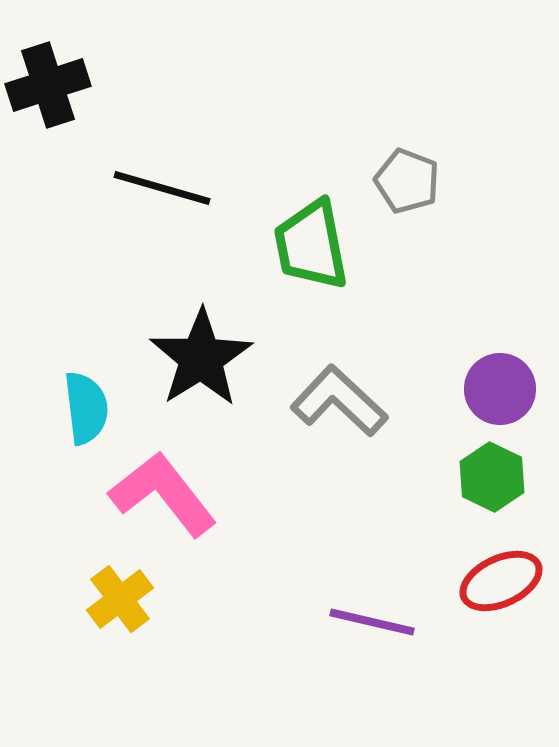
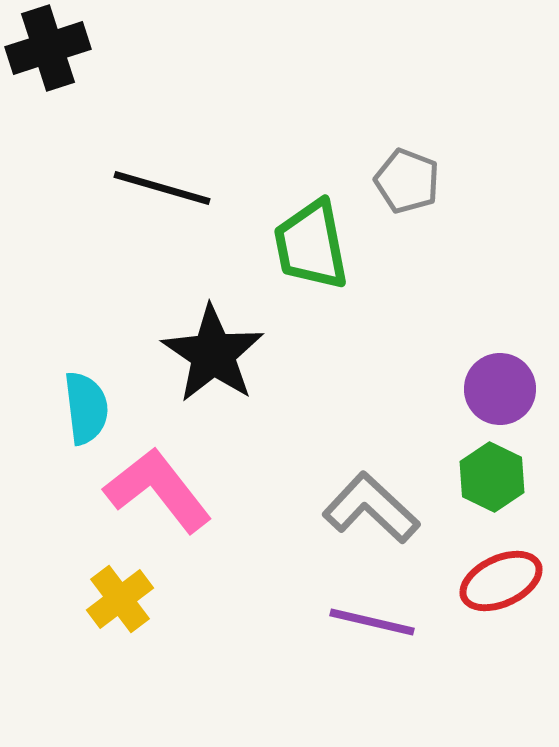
black cross: moved 37 px up
black star: moved 12 px right, 4 px up; rotated 6 degrees counterclockwise
gray L-shape: moved 32 px right, 107 px down
pink L-shape: moved 5 px left, 4 px up
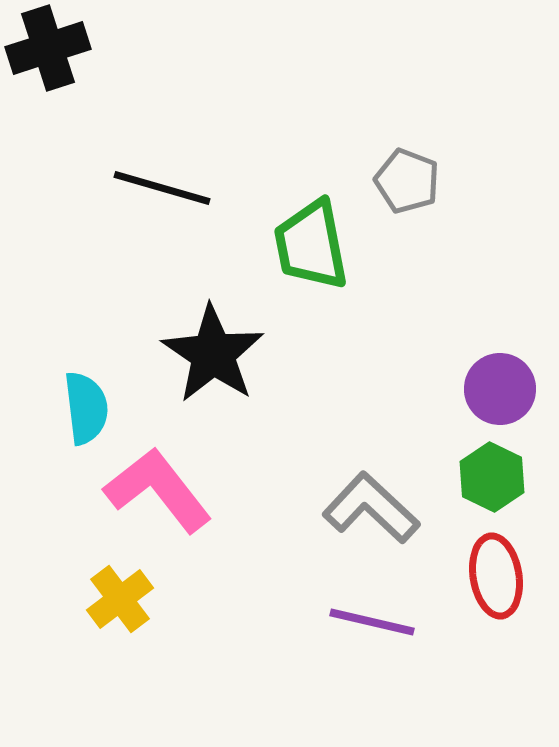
red ellipse: moved 5 px left, 5 px up; rotated 74 degrees counterclockwise
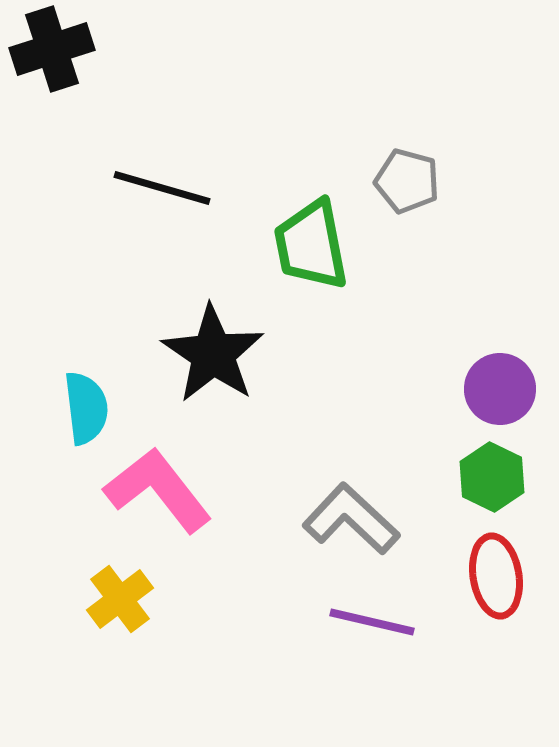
black cross: moved 4 px right, 1 px down
gray pentagon: rotated 6 degrees counterclockwise
gray L-shape: moved 20 px left, 11 px down
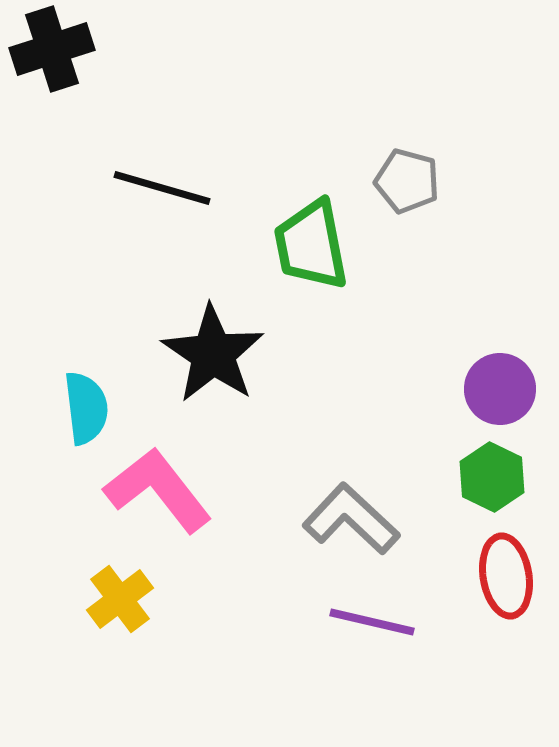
red ellipse: moved 10 px right
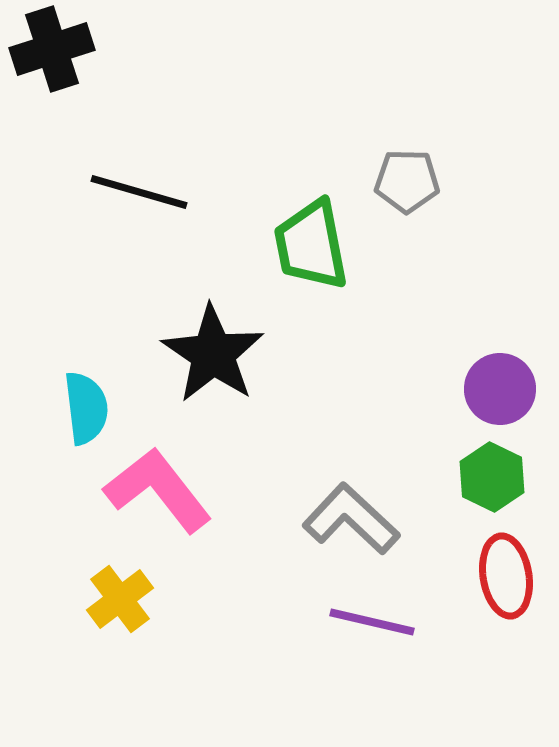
gray pentagon: rotated 14 degrees counterclockwise
black line: moved 23 px left, 4 px down
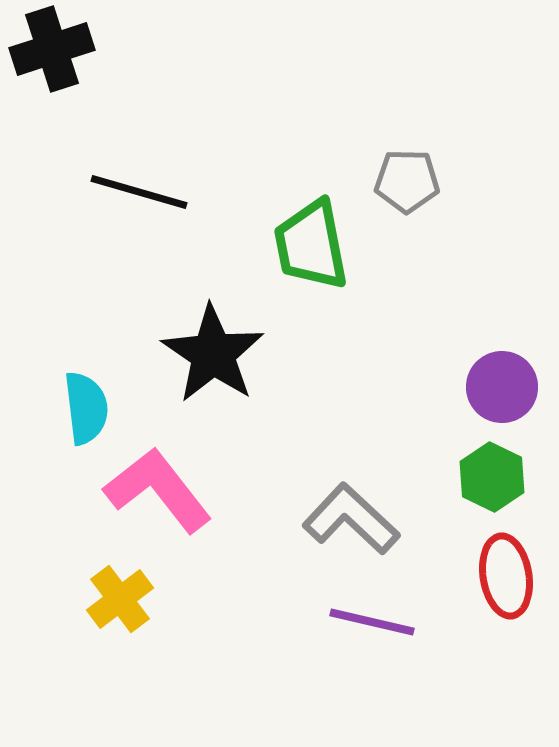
purple circle: moved 2 px right, 2 px up
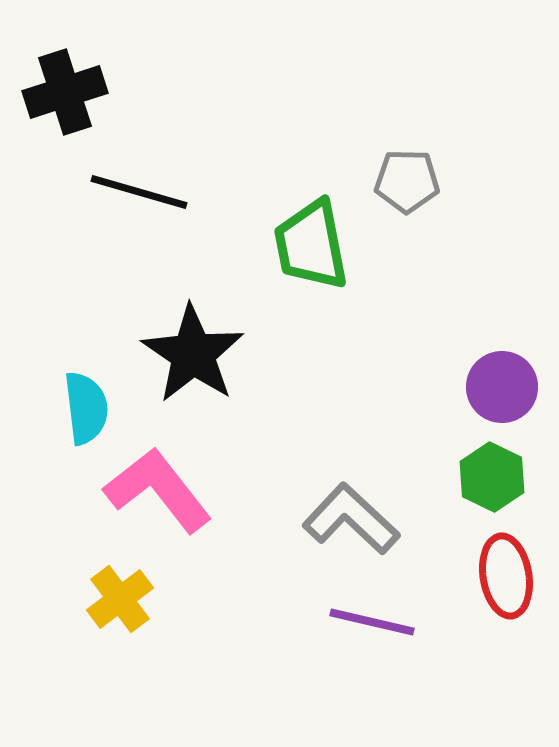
black cross: moved 13 px right, 43 px down
black star: moved 20 px left
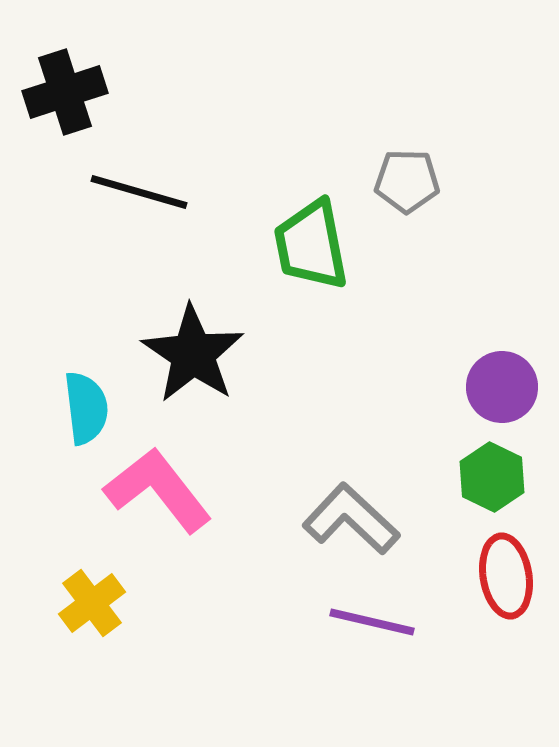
yellow cross: moved 28 px left, 4 px down
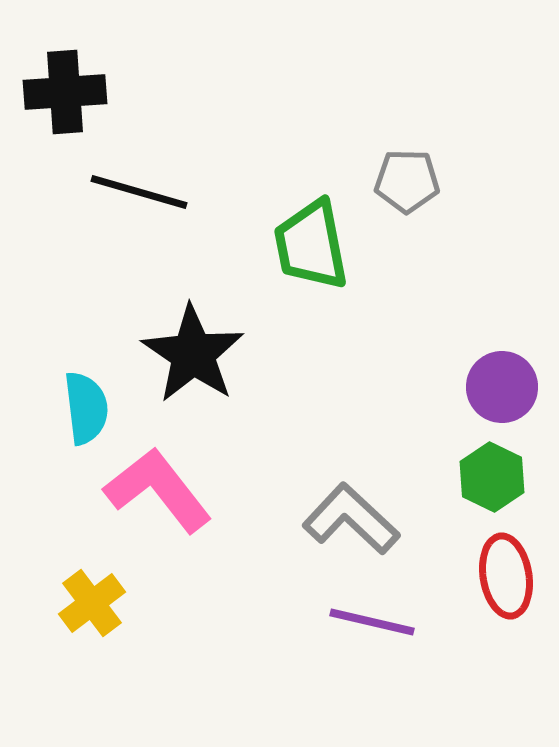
black cross: rotated 14 degrees clockwise
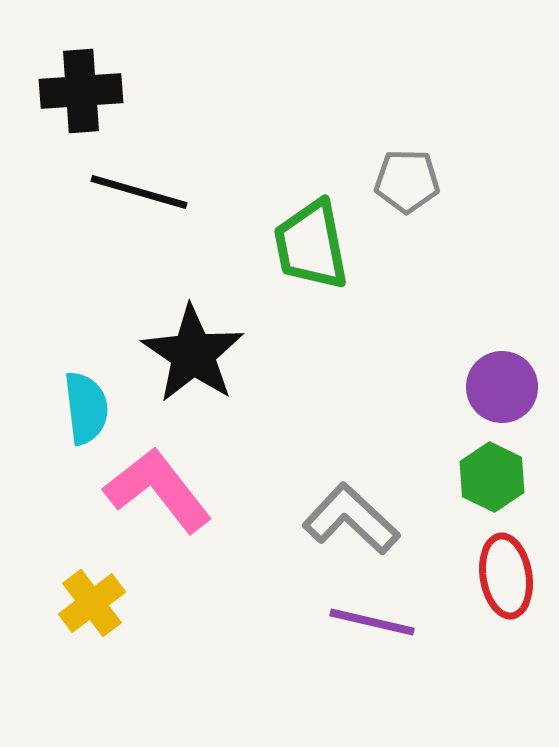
black cross: moved 16 px right, 1 px up
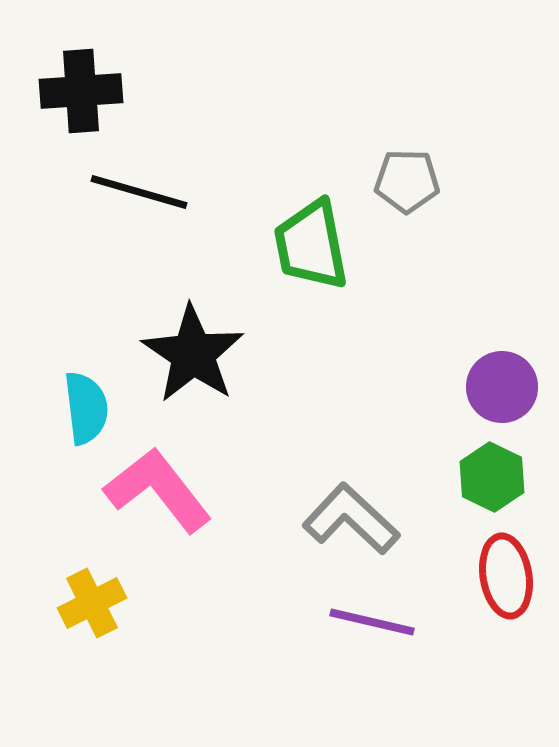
yellow cross: rotated 10 degrees clockwise
